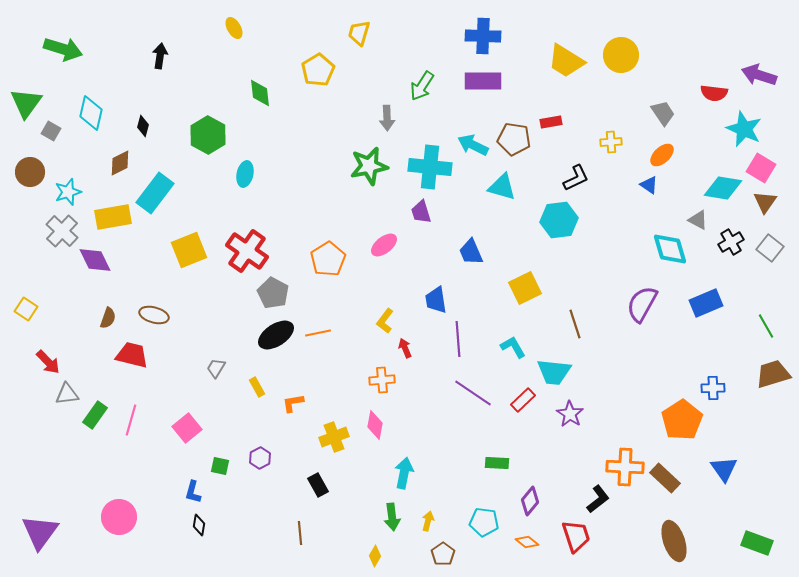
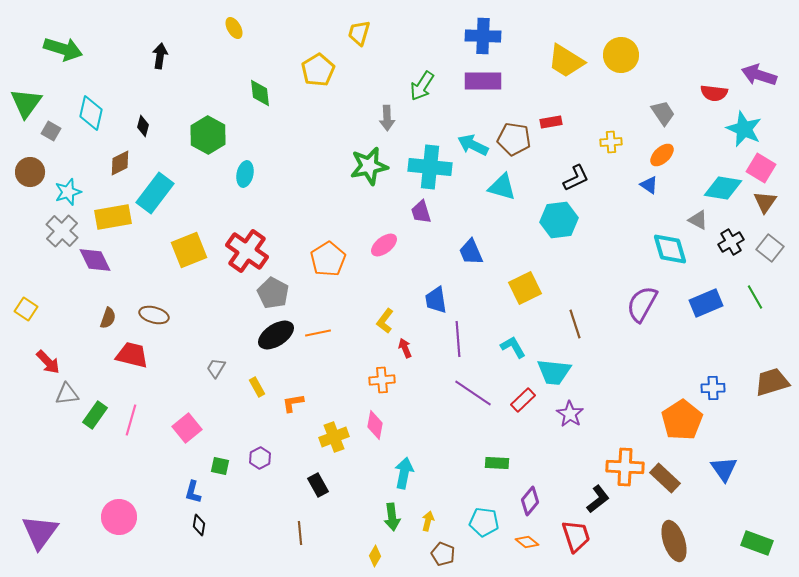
green line at (766, 326): moved 11 px left, 29 px up
brown trapezoid at (773, 374): moved 1 px left, 8 px down
brown pentagon at (443, 554): rotated 15 degrees counterclockwise
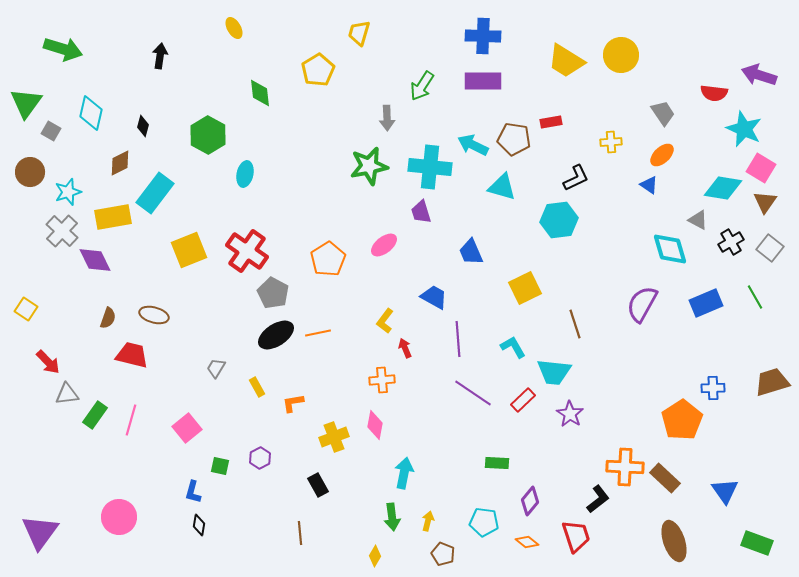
blue trapezoid at (436, 300): moved 2 px left, 3 px up; rotated 128 degrees clockwise
blue triangle at (724, 469): moved 1 px right, 22 px down
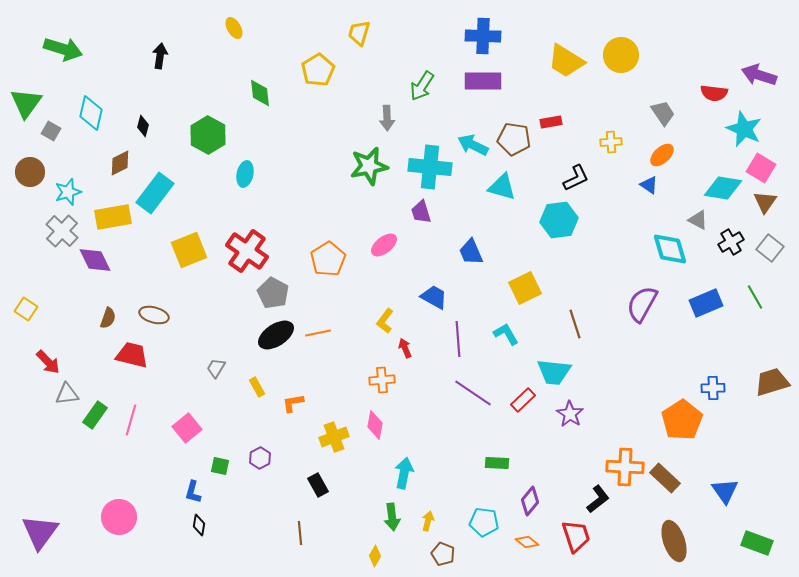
cyan L-shape at (513, 347): moved 7 px left, 13 px up
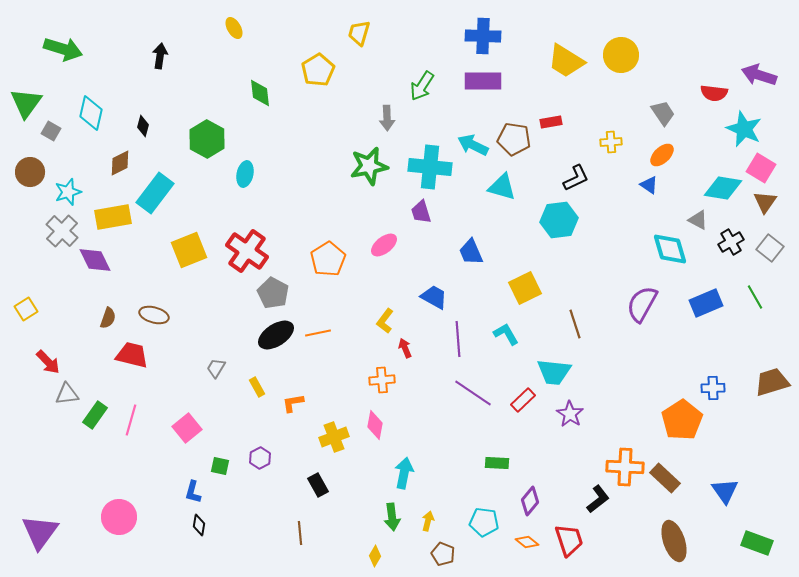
green hexagon at (208, 135): moved 1 px left, 4 px down
yellow square at (26, 309): rotated 25 degrees clockwise
red trapezoid at (576, 536): moved 7 px left, 4 px down
